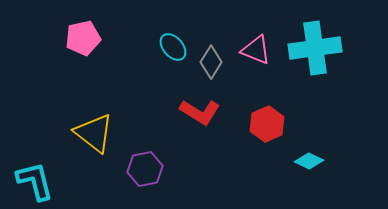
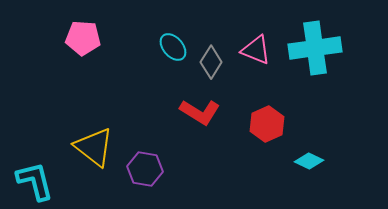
pink pentagon: rotated 16 degrees clockwise
yellow triangle: moved 14 px down
purple hexagon: rotated 20 degrees clockwise
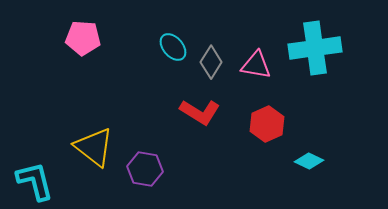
pink triangle: moved 15 px down; rotated 12 degrees counterclockwise
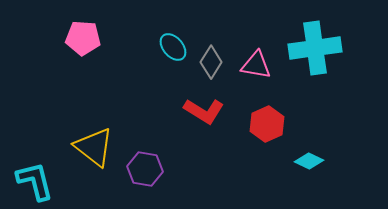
red L-shape: moved 4 px right, 1 px up
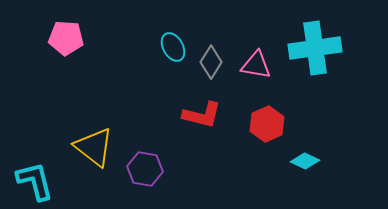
pink pentagon: moved 17 px left
cyan ellipse: rotated 12 degrees clockwise
red L-shape: moved 2 px left, 4 px down; rotated 18 degrees counterclockwise
cyan diamond: moved 4 px left
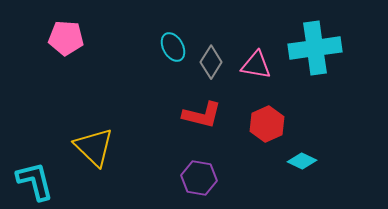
yellow triangle: rotated 6 degrees clockwise
cyan diamond: moved 3 px left
purple hexagon: moved 54 px right, 9 px down
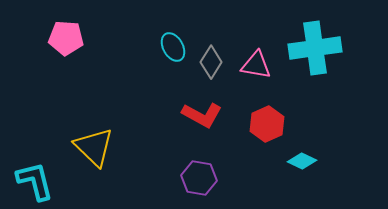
red L-shape: rotated 15 degrees clockwise
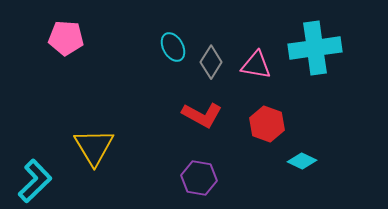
red hexagon: rotated 16 degrees counterclockwise
yellow triangle: rotated 15 degrees clockwise
cyan L-shape: rotated 60 degrees clockwise
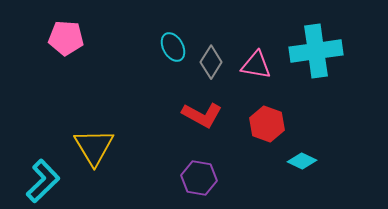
cyan cross: moved 1 px right, 3 px down
cyan L-shape: moved 8 px right
